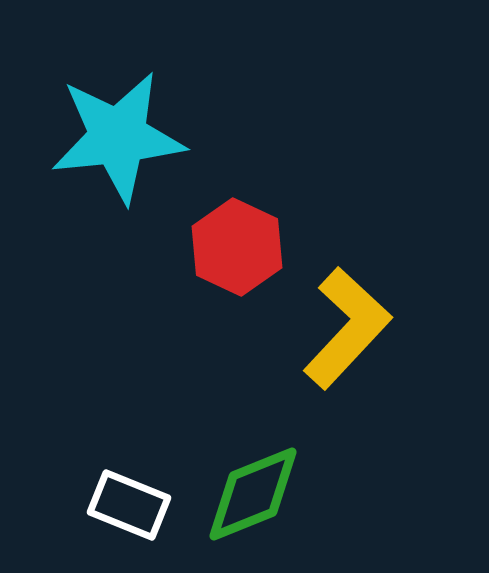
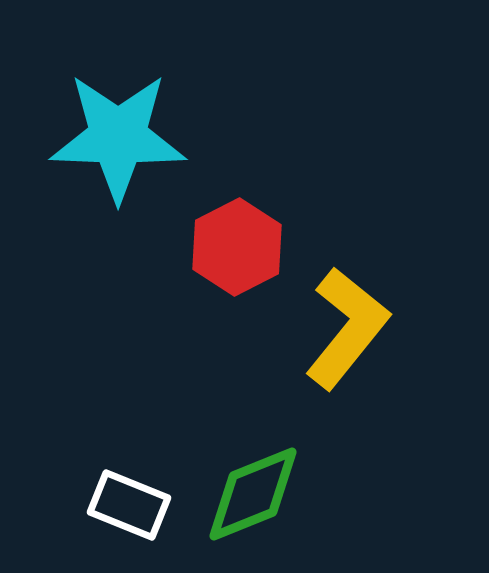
cyan star: rotated 8 degrees clockwise
red hexagon: rotated 8 degrees clockwise
yellow L-shape: rotated 4 degrees counterclockwise
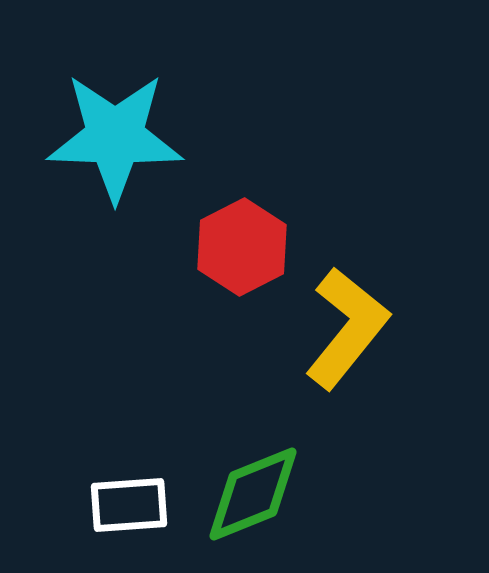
cyan star: moved 3 px left
red hexagon: moved 5 px right
white rectangle: rotated 26 degrees counterclockwise
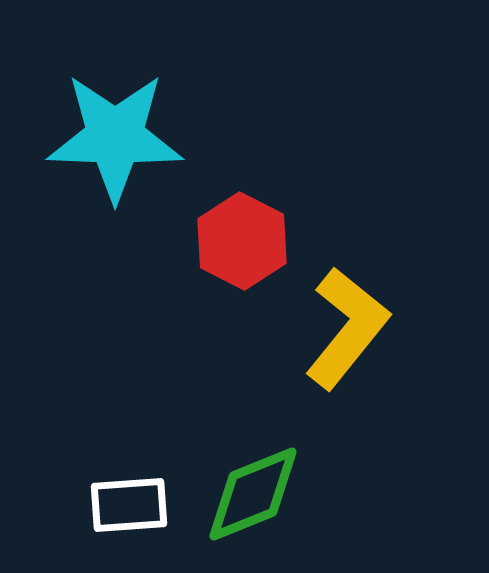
red hexagon: moved 6 px up; rotated 6 degrees counterclockwise
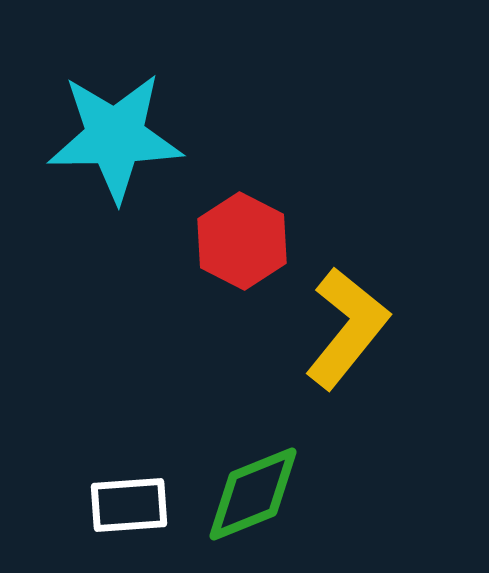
cyan star: rotated 3 degrees counterclockwise
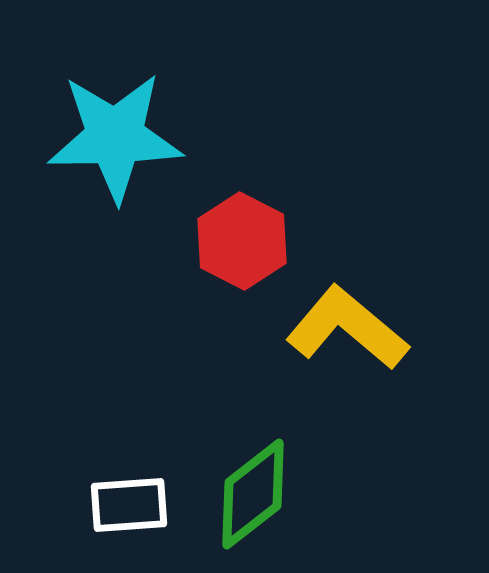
yellow L-shape: rotated 89 degrees counterclockwise
green diamond: rotated 16 degrees counterclockwise
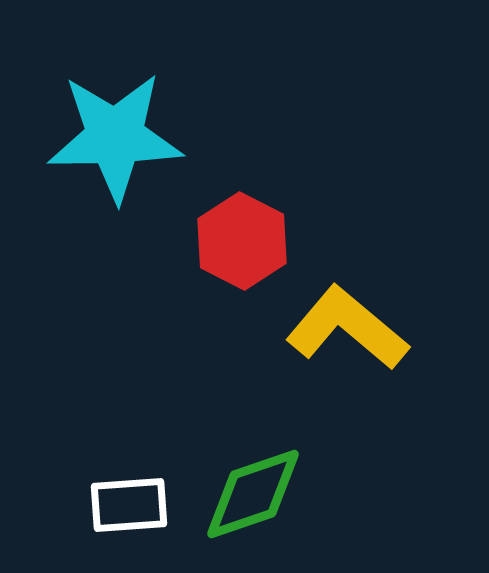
green diamond: rotated 19 degrees clockwise
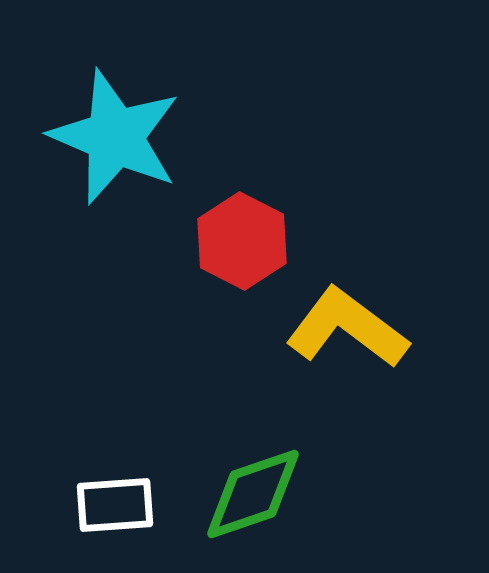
cyan star: rotated 24 degrees clockwise
yellow L-shape: rotated 3 degrees counterclockwise
white rectangle: moved 14 px left
